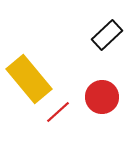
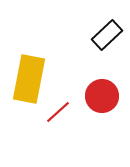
yellow rectangle: rotated 51 degrees clockwise
red circle: moved 1 px up
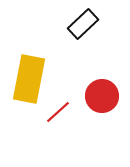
black rectangle: moved 24 px left, 11 px up
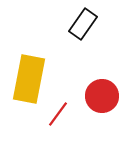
black rectangle: rotated 12 degrees counterclockwise
red line: moved 2 px down; rotated 12 degrees counterclockwise
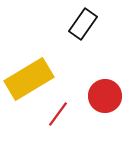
yellow rectangle: rotated 48 degrees clockwise
red circle: moved 3 px right
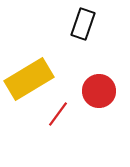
black rectangle: rotated 16 degrees counterclockwise
red circle: moved 6 px left, 5 px up
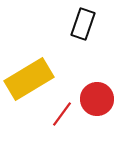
red circle: moved 2 px left, 8 px down
red line: moved 4 px right
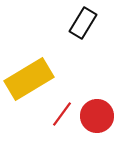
black rectangle: moved 1 px up; rotated 12 degrees clockwise
red circle: moved 17 px down
